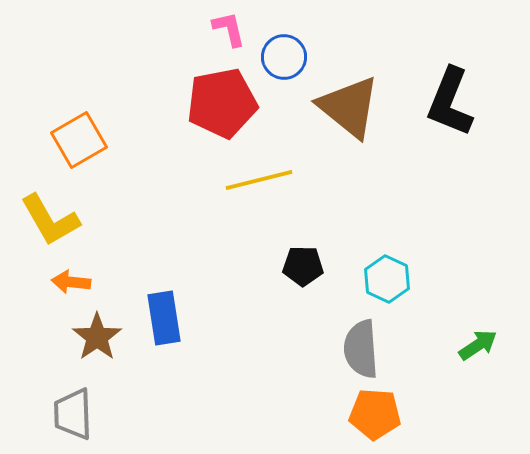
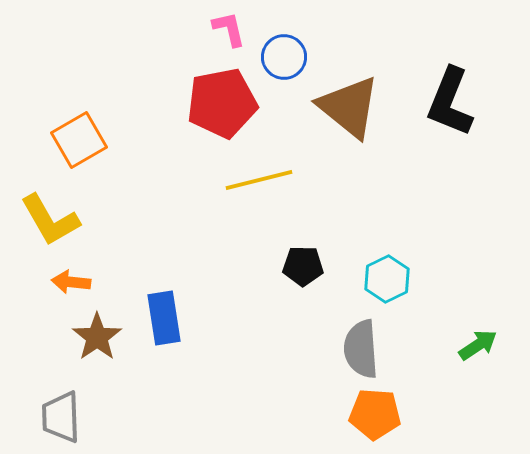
cyan hexagon: rotated 9 degrees clockwise
gray trapezoid: moved 12 px left, 3 px down
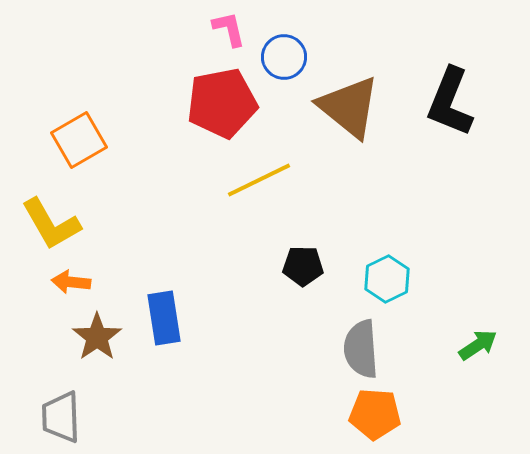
yellow line: rotated 12 degrees counterclockwise
yellow L-shape: moved 1 px right, 4 px down
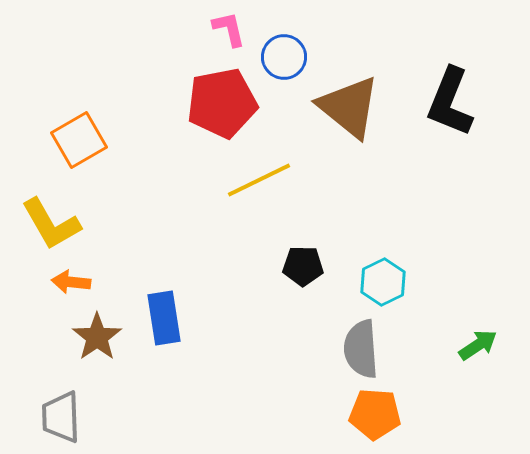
cyan hexagon: moved 4 px left, 3 px down
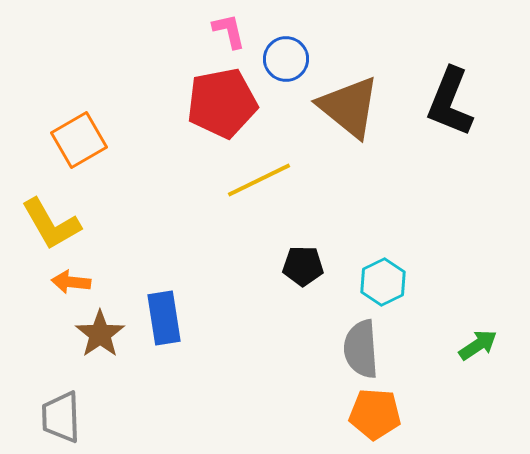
pink L-shape: moved 2 px down
blue circle: moved 2 px right, 2 px down
brown star: moved 3 px right, 3 px up
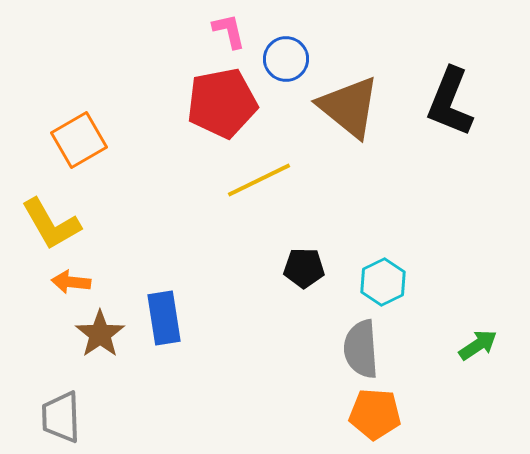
black pentagon: moved 1 px right, 2 px down
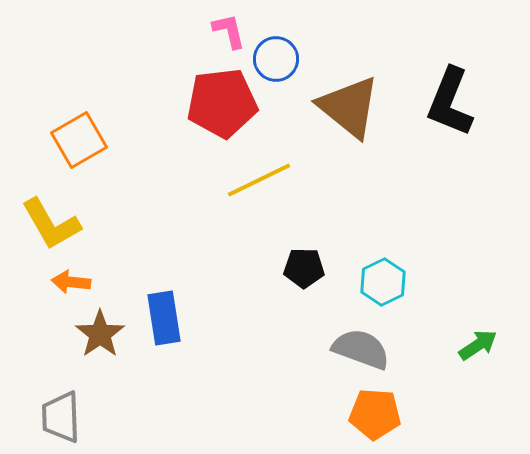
blue circle: moved 10 px left
red pentagon: rotated 4 degrees clockwise
gray semicircle: rotated 114 degrees clockwise
